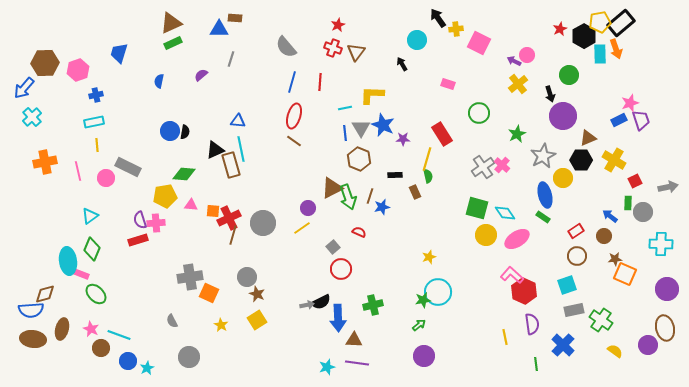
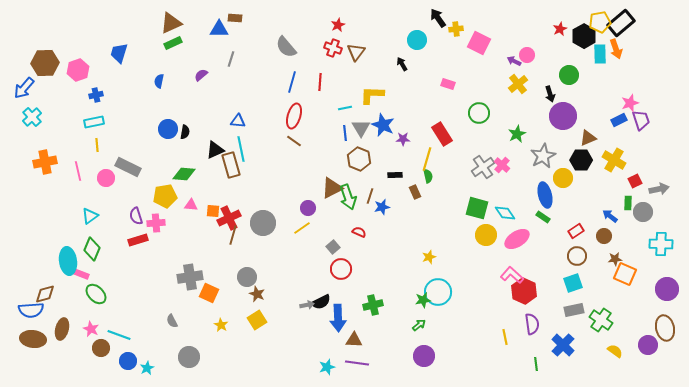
blue circle at (170, 131): moved 2 px left, 2 px up
gray arrow at (668, 187): moved 9 px left, 2 px down
purple semicircle at (140, 220): moved 4 px left, 4 px up
cyan square at (567, 285): moved 6 px right, 2 px up
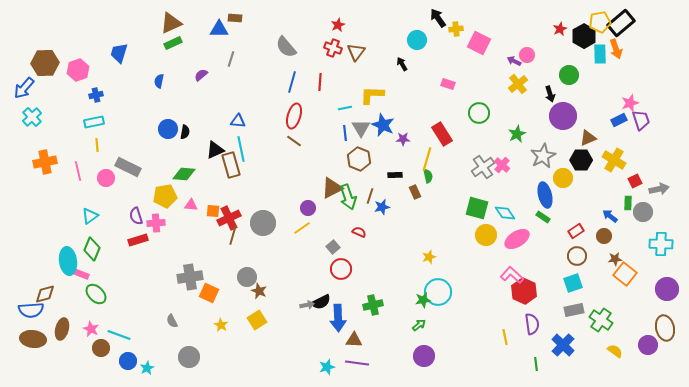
orange square at (625, 274): rotated 15 degrees clockwise
brown star at (257, 294): moved 2 px right, 3 px up
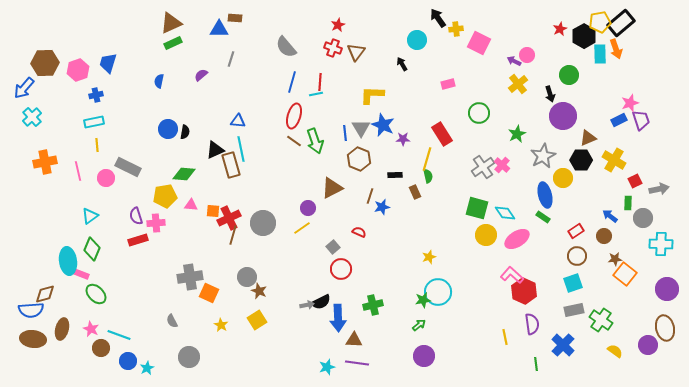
blue trapezoid at (119, 53): moved 11 px left, 10 px down
pink rectangle at (448, 84): rotated 32 degrees counterclockwise
cyan line at (345, 108): moved 29 px left, 14 px up
green arrow at (348, 197): moved 33 px left, 56 px up
gray circle at (643, 212): moved 6 px down
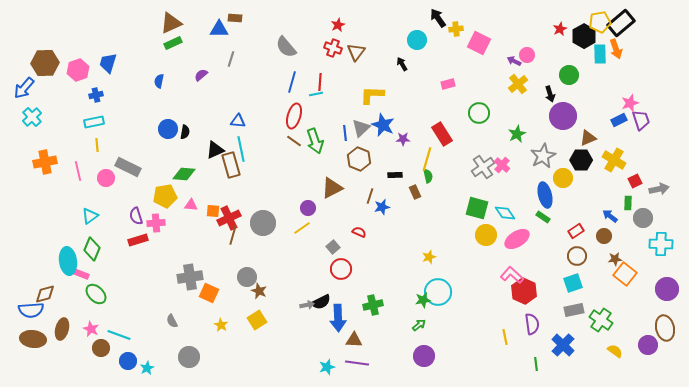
gray triangle at (361, 128): rotated 18 degrees clockwise
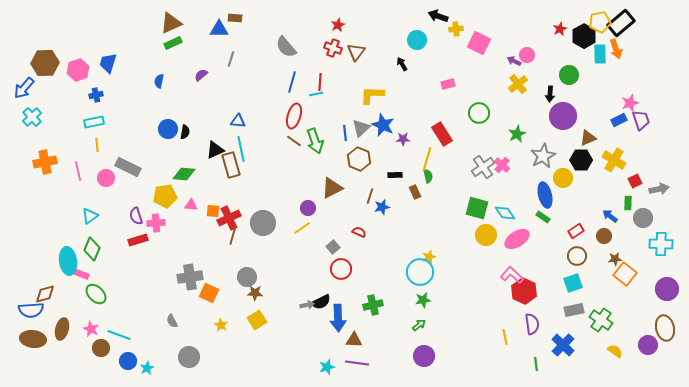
black arrow at (438, 18): moved 2 px up; rotated 36 degrees counterclockwise
black arrow at (550, 94): rotated 21 degrees clockwise
brown star at (259, 291): moved 4 px left, 2 px down; rotated 21 degrees counterclockwise
cyan circle at (438, 292): moved 18 px left, 20 px up
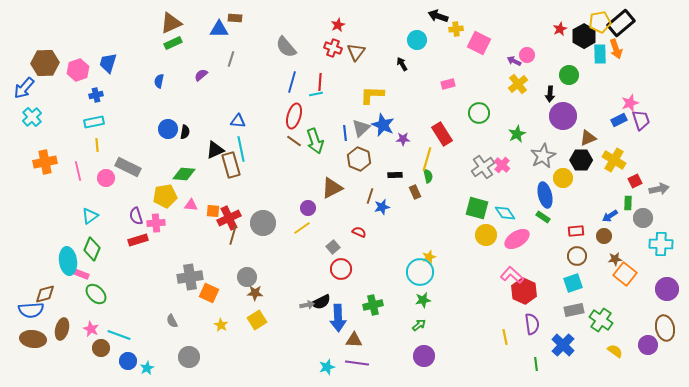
blue arrow at (610, 216): rotated 70 degrees counterclockwise
red rectangle at (576, 231): rotated 28 degrees clockwise
